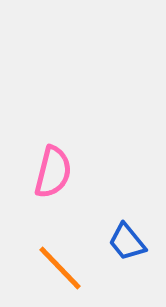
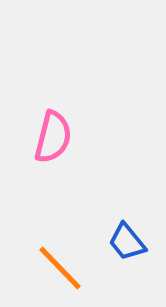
pink semicircle: moved 35 px up
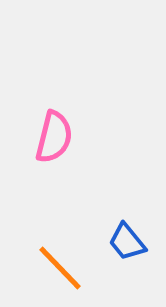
pink semicircle: moved 1 px right
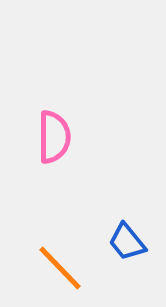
pink semicircle: rotated 14 degrees counterclockwise
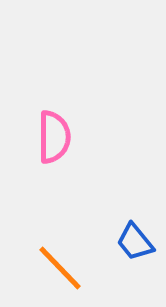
blue trapezoid: moved 8 px right
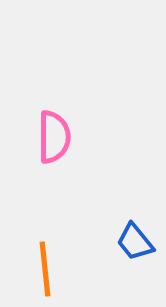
orange line: moved 15 px left, 1 px down; rotated 38 degrees clockwise
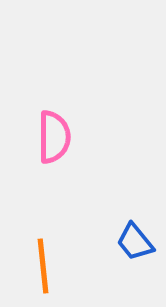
orange line: moved 2 px left, 3 px up
